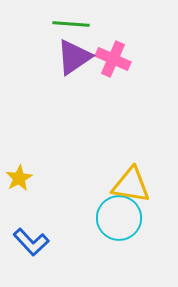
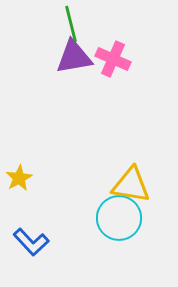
green line: rotated 72 degrees clockwise
purple triangle: rotated 24 degrees clockwise
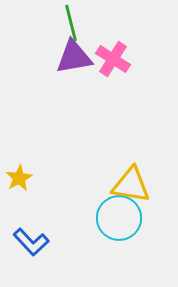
green line: moved 1 px up
pink cross: rotated 8 degrees clockwise
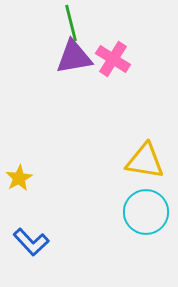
yellow triangle: moved 14 px right, 24 px up
cyan circle: moved 27 px right, 6 px up
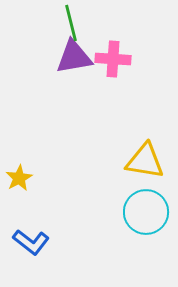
pink cross: rotated 28 degrees counterclockwise
blue L-shape: rotated 9 degrees counterclockwise
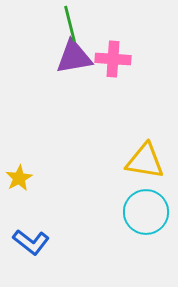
green line: moved 1 px left, 1 px down
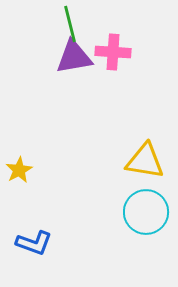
pink cross: moved 7 px up
yellow star: moved 8 px up
blue L-shape: moved 3 px right, 1 px down; rotated 18 degrees counterclockwise
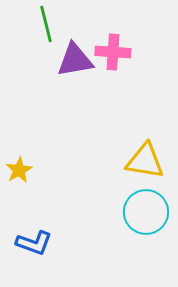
green line: moved 24 px left
purple triangle: moved 1 px right, 3 px down
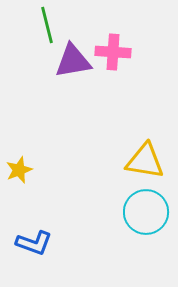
green line: moved 1 px right, 1 px down
purple triangle: moved 2 px left, 1 px down
yellow star: rotated 8 degrees clockwise
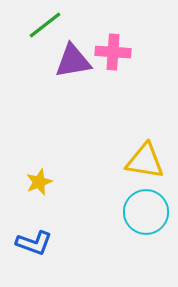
green line: moved 2 px left; rotated 66 degrees clockwise
yellow star: moved 20 px right, 12 px down
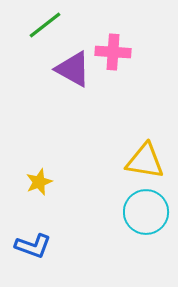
purple triangle: moved 8 px down; rotated 39 degrees clockwise
blue L-shape: moved 1 px left, 3 px down
